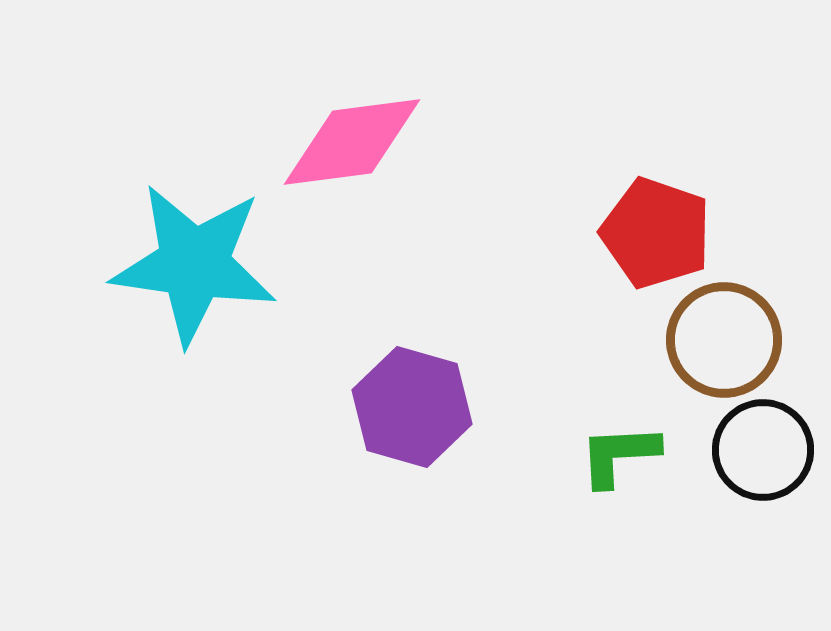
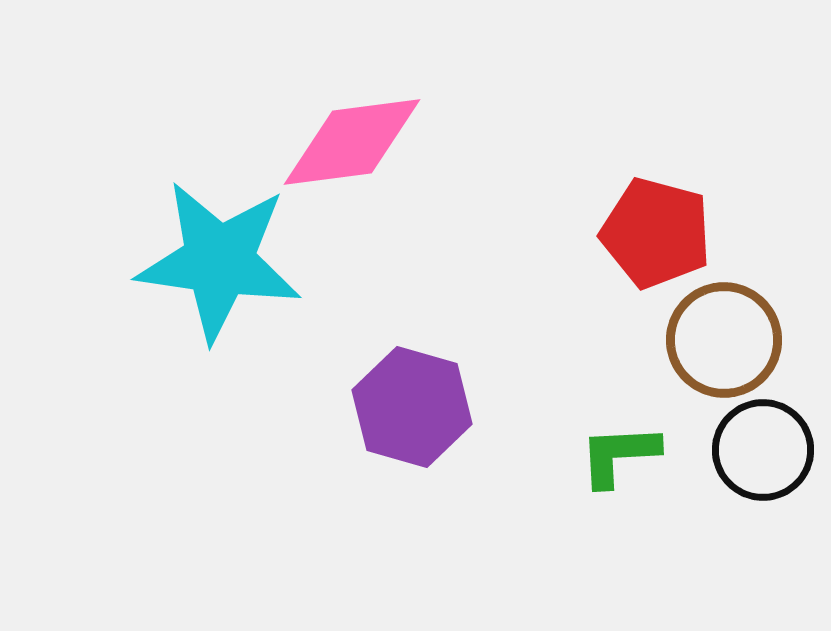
red pentagon: rotated 4 degrees counterclockwise
cyan star: moved 25 px right, 3 px up
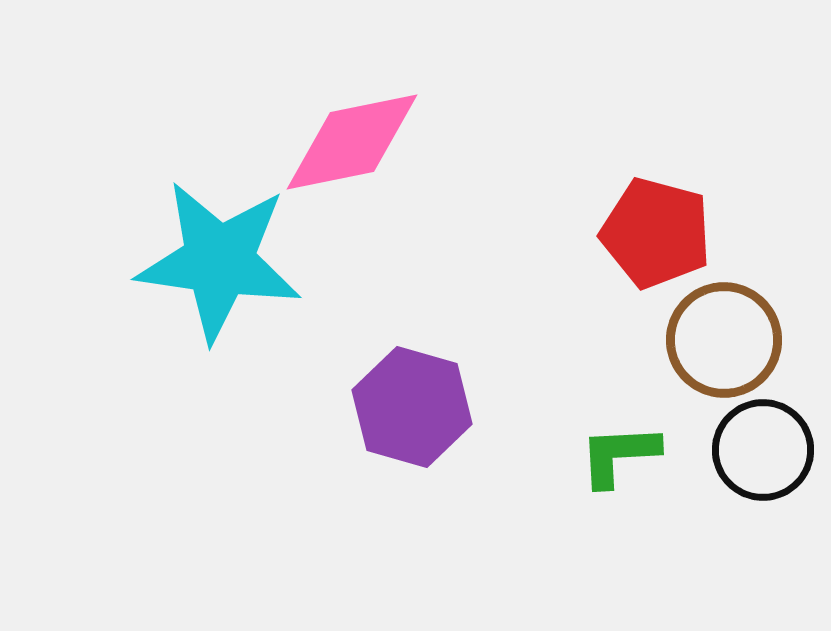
pink diamond: rotated 4 degrees counterclockwise
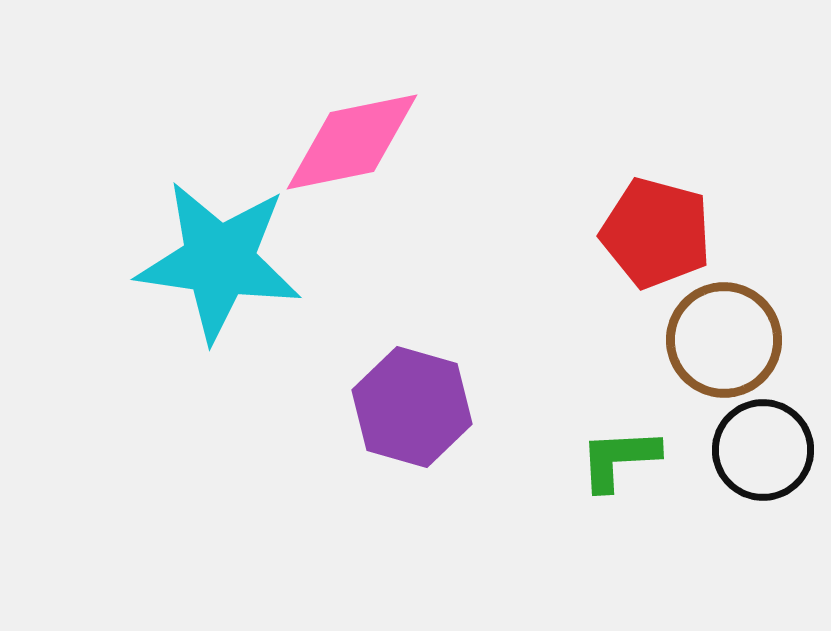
green L-shape: moved 4 px down
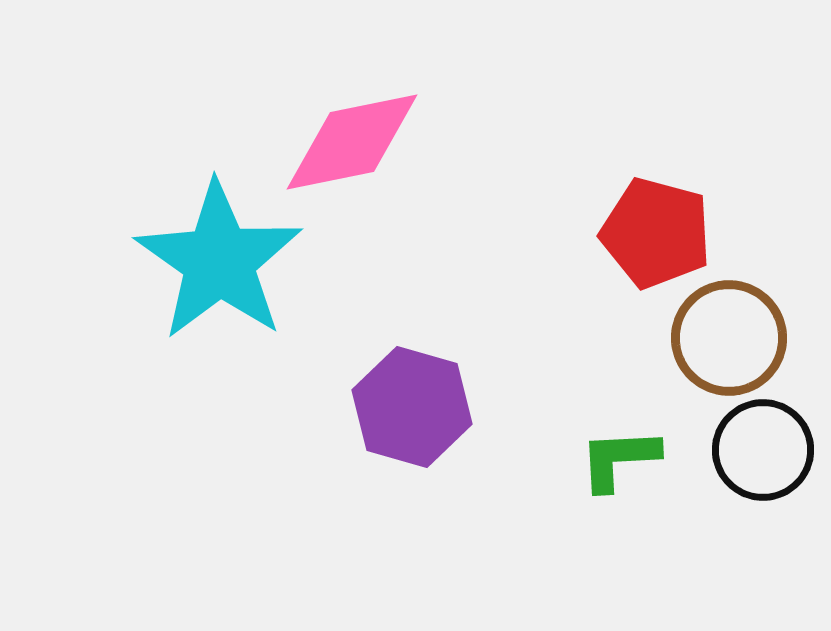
cyan star: rotated 27 degrees clockwise
brown circle: moved 5 px right, 2 px up
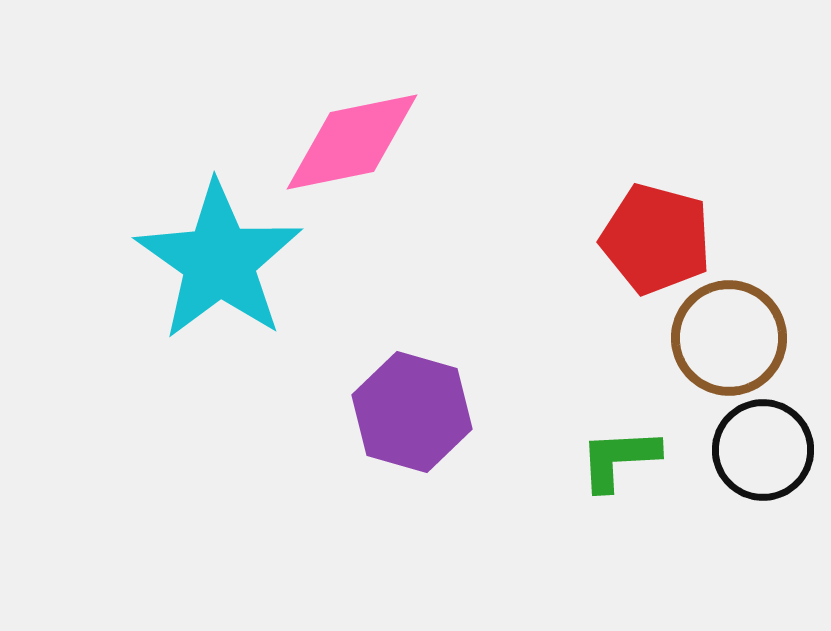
red pentagon: moved 6 px down
purple hexagon: moved 5 px down
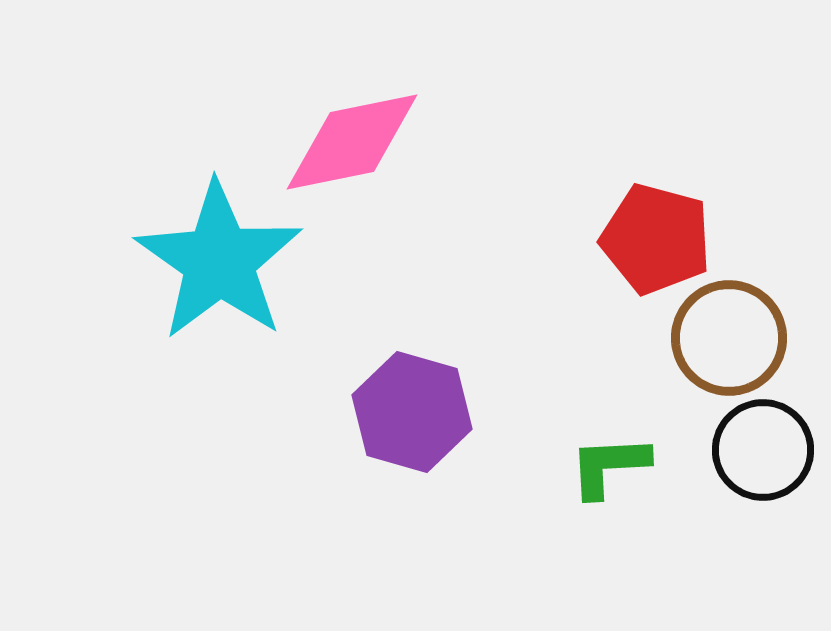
green L-shape: moved 10 px left, 7 px down
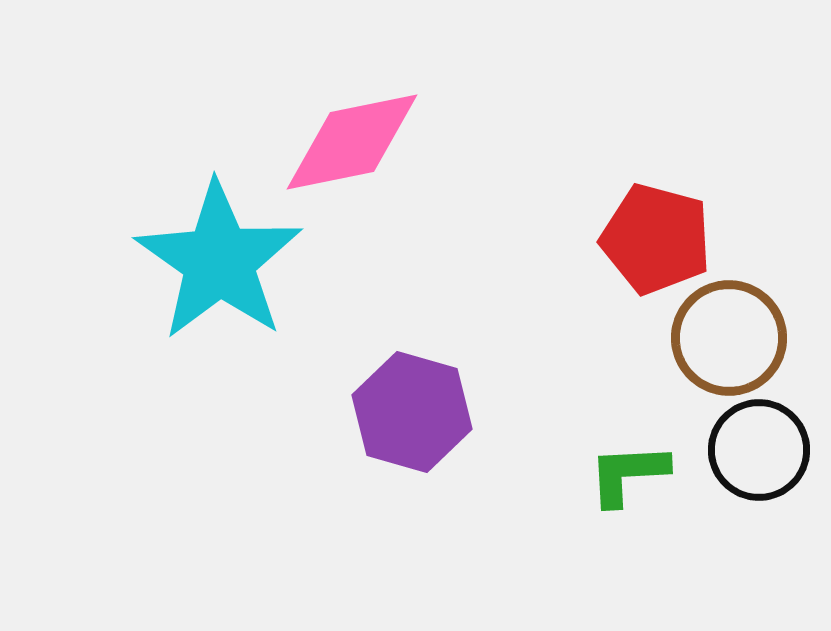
black circle: moved 4 px left
green L-shape: moved 19 px right, 8 px down
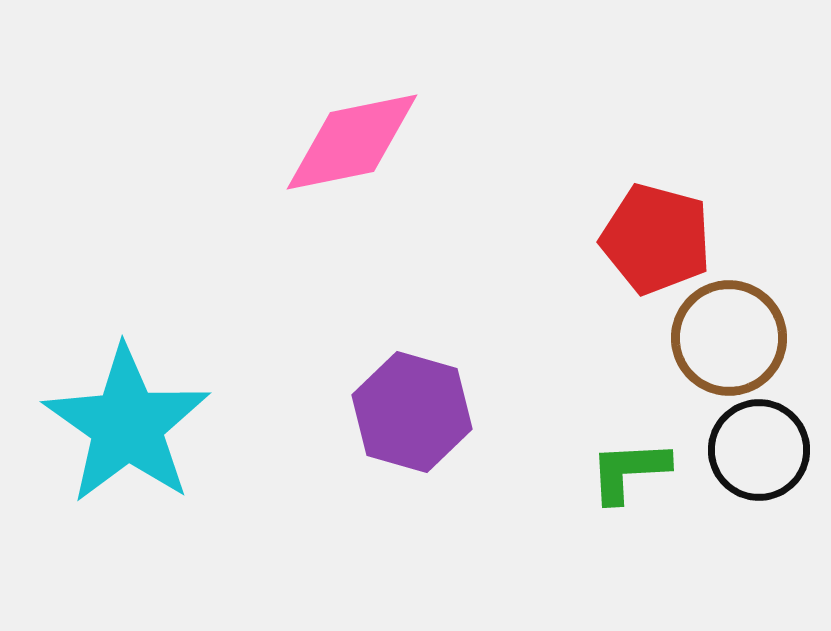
cyan star: moved 92 px left, 164 px down
green L-shape: moved 1 px right, 3 px up
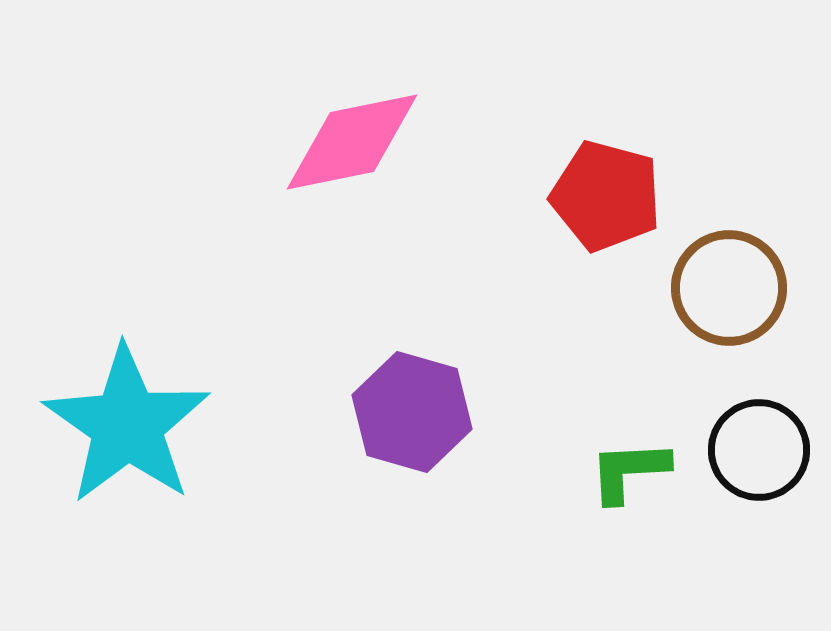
red pentagon: moved 50 px left, 43 px up
brown circle: moved 50 px up
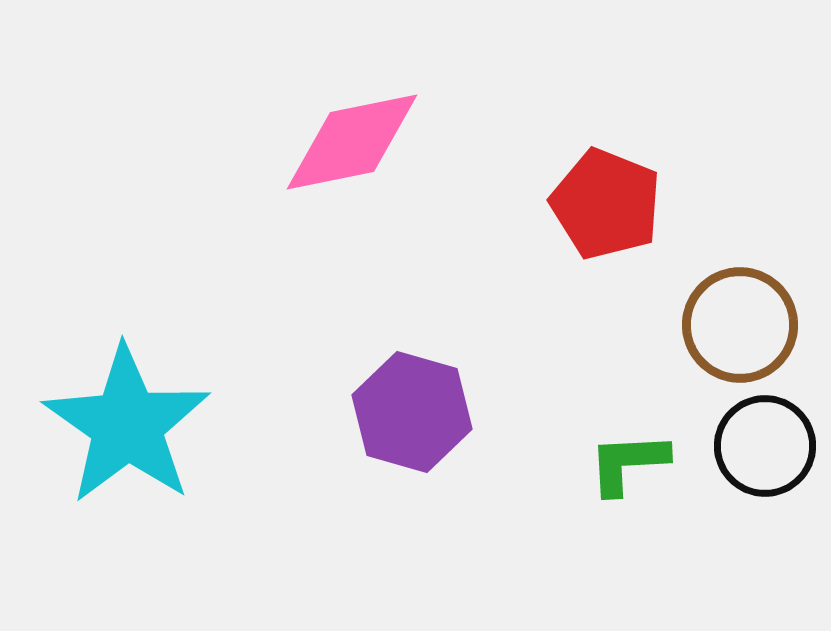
red pentagon: moved 8 px down; rotated 7 degrees clockwise
brown circle: moved 11 px right, 37 px down
black circle: moved 6 px right, 4 px up
green L-shape: moved 1 px left, 8 px up
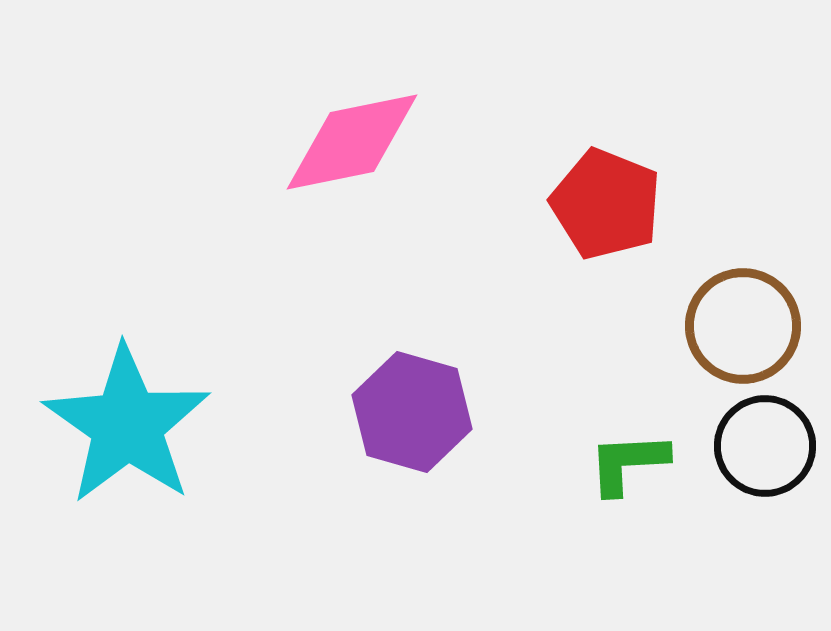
brown circle: moved 3 px right, 1 px down
